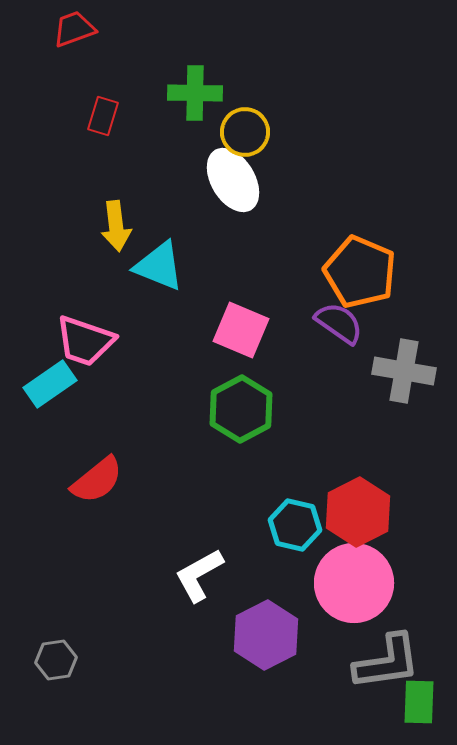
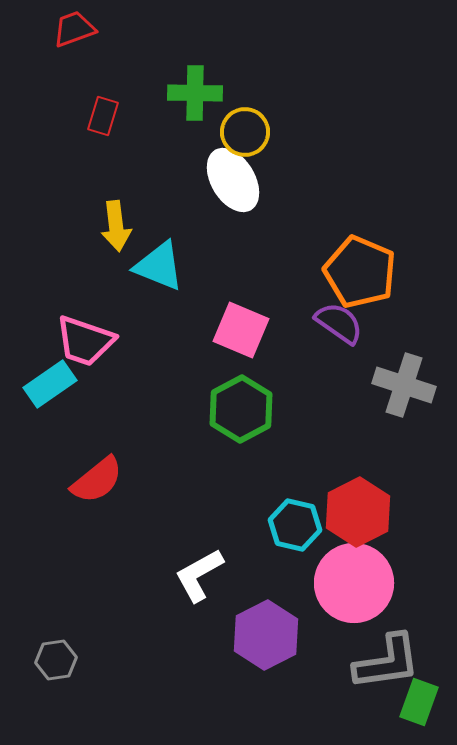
gray cross: moved 14 px down; rotated 8 degrees clockwise
green rectangle: rotated 18 degrees clockwise
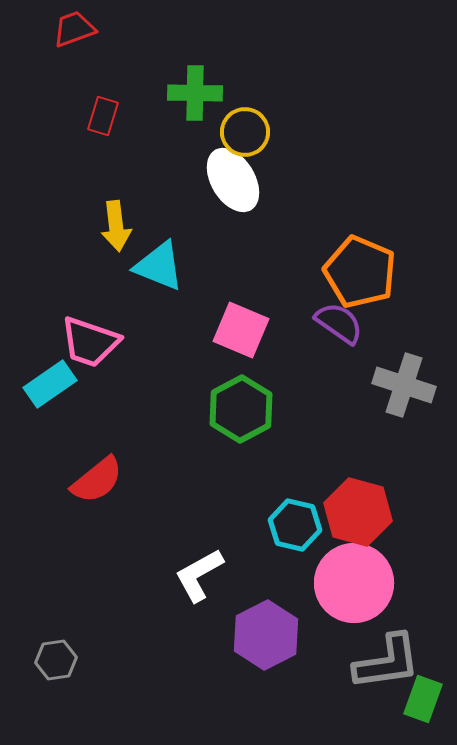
pink trapezoid: moved 5 px right, 1 px down
red hexagon: rotated 18 degrees counterclockwise
green rectangle: moved 4 px right, 3 px up
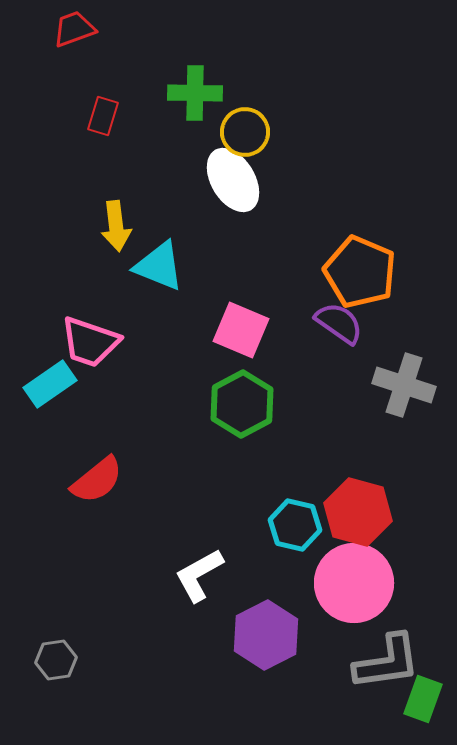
green hexagon: moved 1 px right, 5 px up
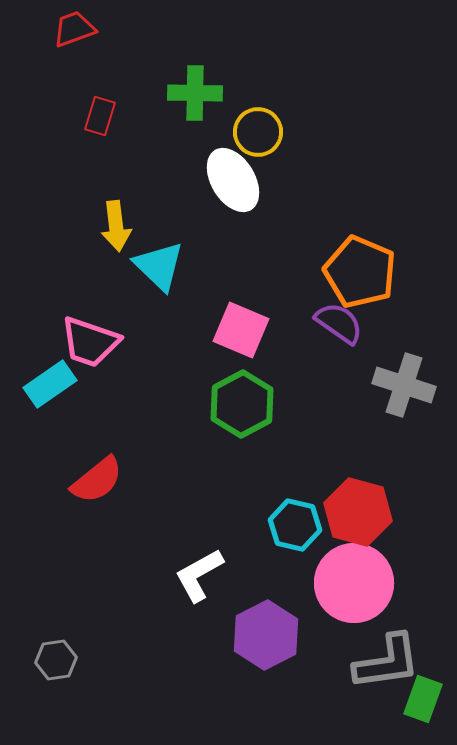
red rectangle: moved 3 px left
yellow circle: moved 13 px right
cyan triangle: rotated 22 degrees clockwise
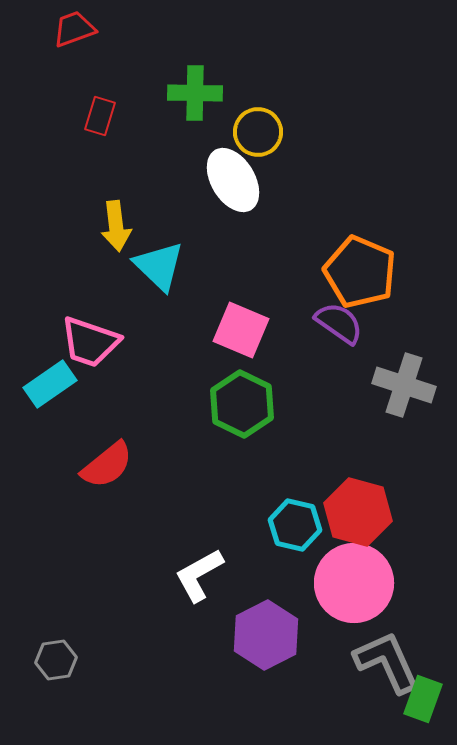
green hexagon: rotated 6 degrees counterclockwise
red semicircle: moved 10 px right, 15 px up
gray L-shape: rotated 106 degrees counterclockwise
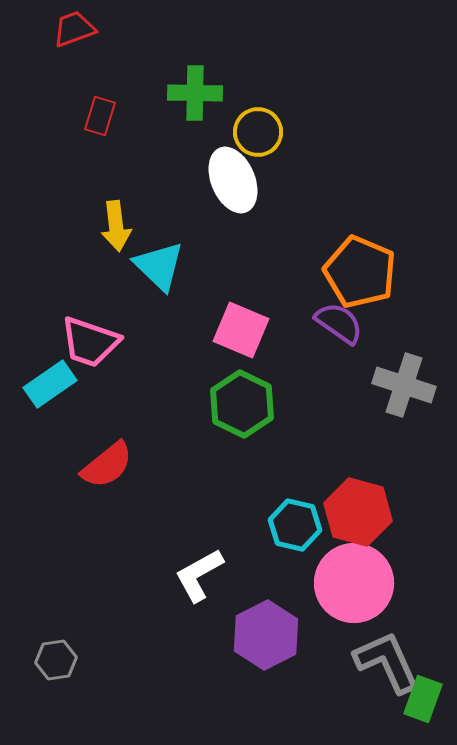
white ellipse: rotated 8 degrees clockwise
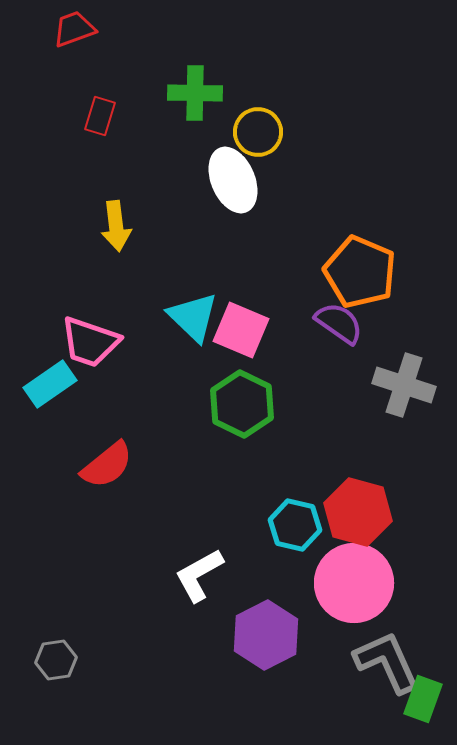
cyan triangle: moved 34 px right, 51 px down
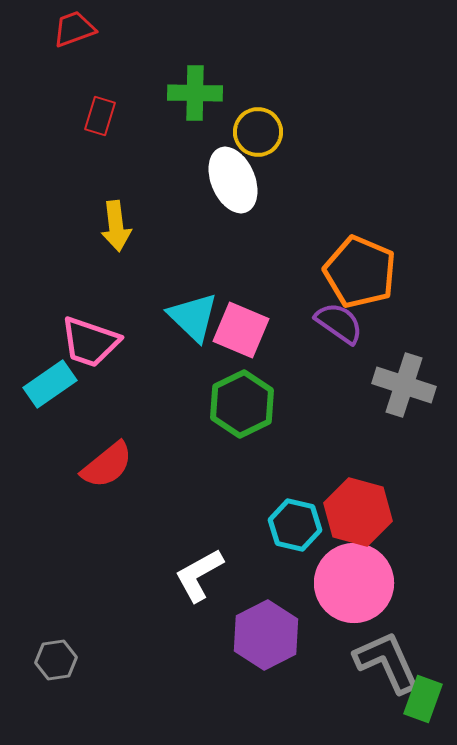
green hexagon: rotated 8 degrees clockwise
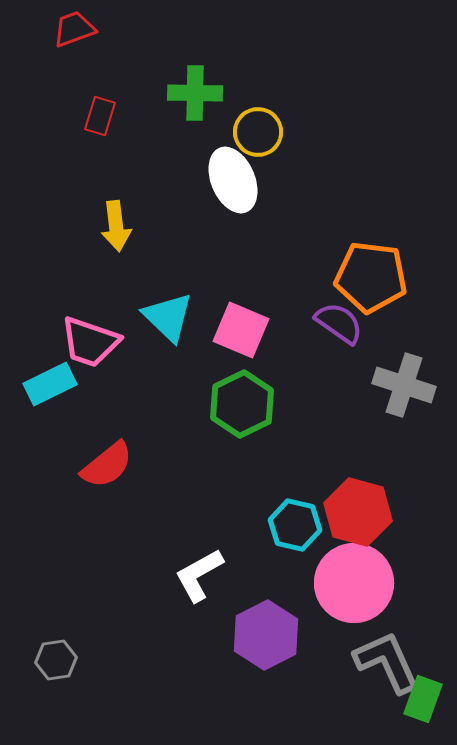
orange pentagon: moved 11 px right, 5 px down; rotated 16 degrees counterclockwise
cyan triangle: moved 25 px left
cyan rectangle: rotated 9 degrees clockwise
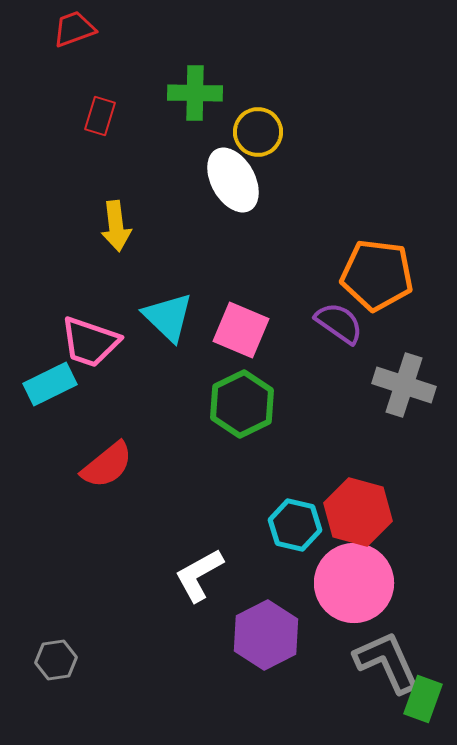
white ellipse: rotated 6 degrees counterclockwise
orange pentagon: moved 6 px right, 2 px up
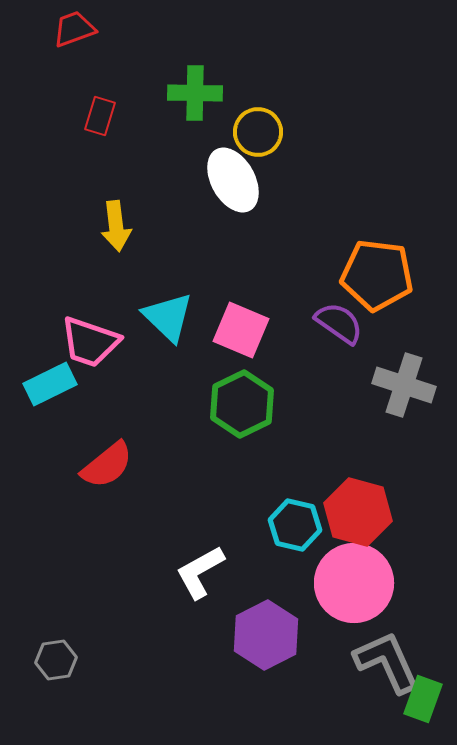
white L-shape: moved 1 px right, 3 px up
